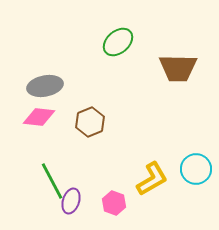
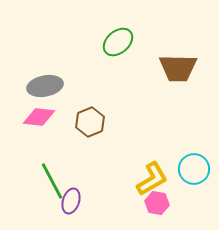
cyan circle: moved 2 px left
pink hexagon: moved 43 px right; rotated 10 degrees counterclockwise
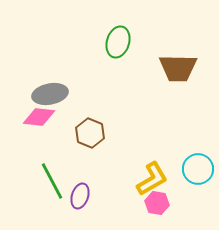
green ellipse: rotated 32 degrees counterclockwise
gray ellipse: moved 5 px right, 8 px down
brown hexagon: moved 11 px down; rotated 16 degrees counterclockwise
cyan circle: moved 4 px right
purple ellipse: moved 9 px right, 5 px up
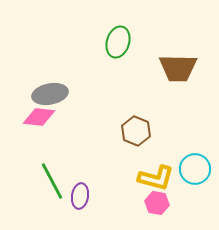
brown hexagon: moved 46 px right, 2 px up
cyan circle: moved 3 px left
yellow L-shape: moved 4 px right, 1 px up; rotated 45 degrees clockwise
purple ellipse: rotated 10 degrees counterclockwise
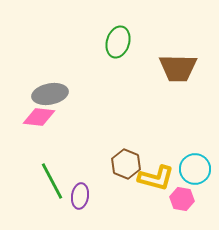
brown hexagon: moved 10 px left, 33 px down
pink hexagon: moved 25 px right, 4 px up
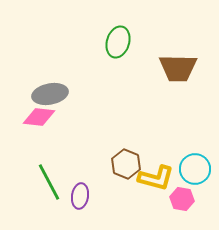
green line: moved 3 px left, 1 px down
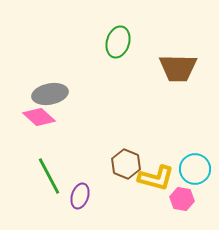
pink diamond: rotated 36 degrees clockwise
green line: moved 6 px up
purple ellipse: rotated 10 degrees clockwise
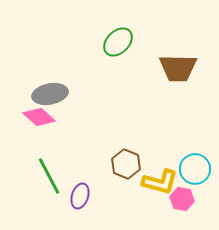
green ellipse: rotated 28 degrees clockwise
yellow L-shape: moved 4 px right, 4 px down
